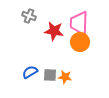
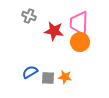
gray square: moved 2 px left, 3 px down
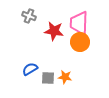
blue semicircle: moved 3 px up
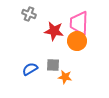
gray cross: moved 2 px up
orange circle: moved 3 px left, 1 px up
gray square: moved 5 px right, 13 px up
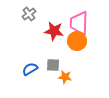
gray cross: rotated 32 degrees clockwise
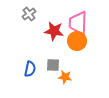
pink trapezoid: moved 1 px left
blue semicircle: rotated 133 degrees clockwise
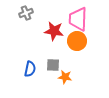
gray cross: moved 3 px left, 1 px up; rotated 16 degrees clockwise
pink trapezoid: moved 4 px up
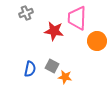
pink trapezoid: moved 1 px left, 1 px up
orange circle: moved 20 px right
gray square: moved 1 px left, 1 px down; rotated 24 degrees clockwise
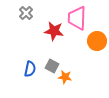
gray cross: rotated 24 degrees counterclockwise
